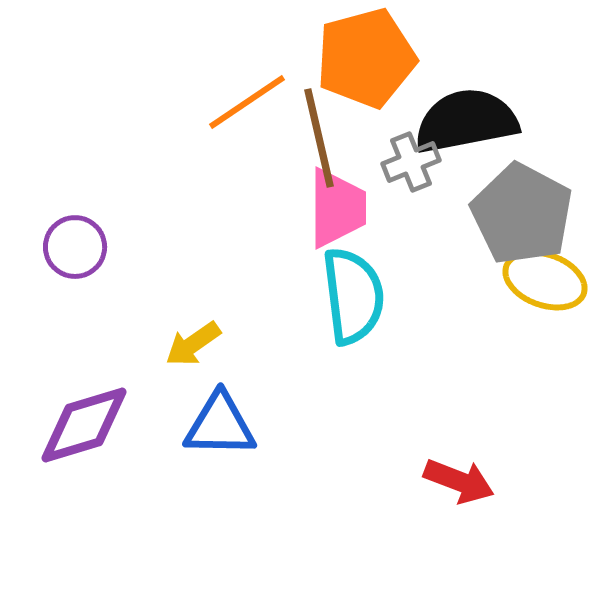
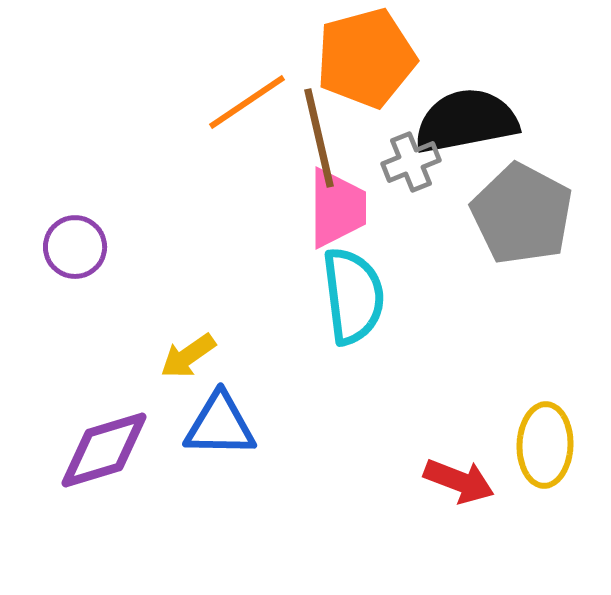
yellow ellipse: moved 165 px down; rotated 72 degrees clockwise
yellow arrow: moved 5 px left, 12 px down
purple diamond: moved 20 px right, 25 px down
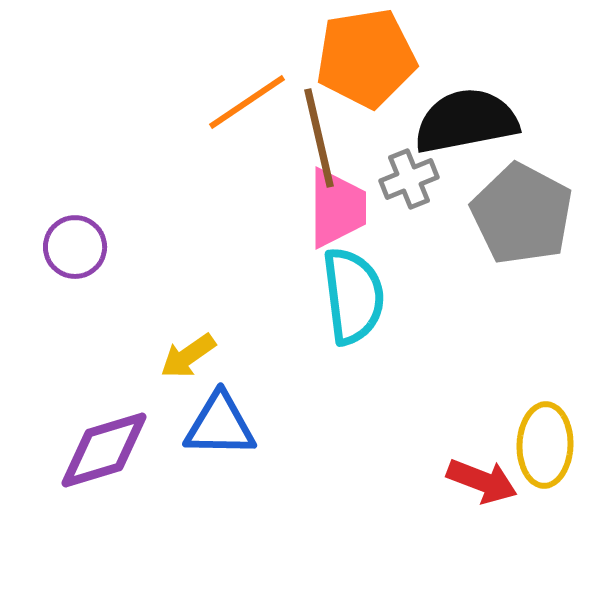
orange pentagon: rotated 6 degrees clockwise
gray cross: moved 2 px left, 17 px down
red arrow: moved 23 px right
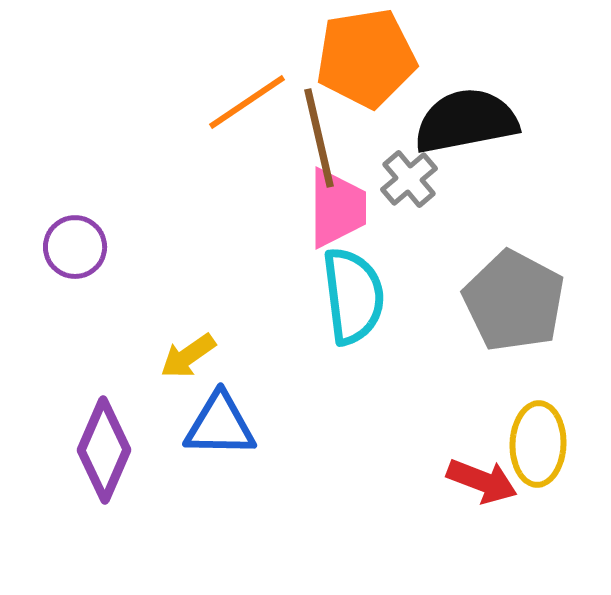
gray cross: rotated 18 degrees counterclockwise
gray pentagon: moved 8 px left, 87 px down
yellow ellipse: moved 7 px left, 1 px up
purple diamond: rotated 50 degrees counterclockwise
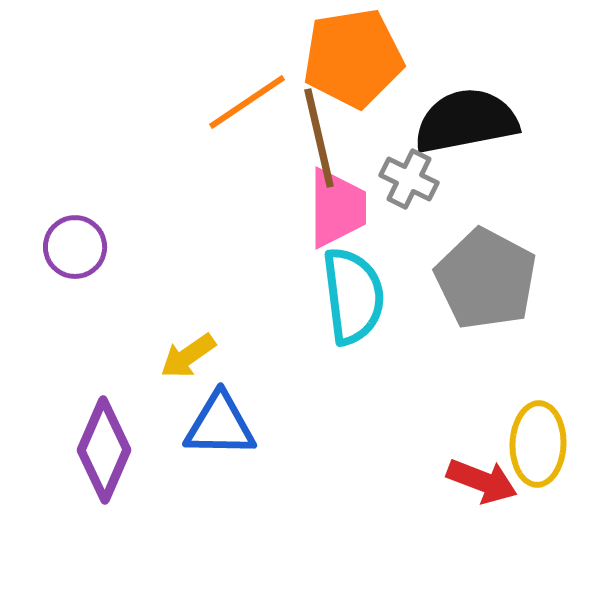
orange pentagon: moved 13 px left
gray cross: rotated 24 degrees counterclockwise
gray pentagon: moved 28 px left, 22 px up
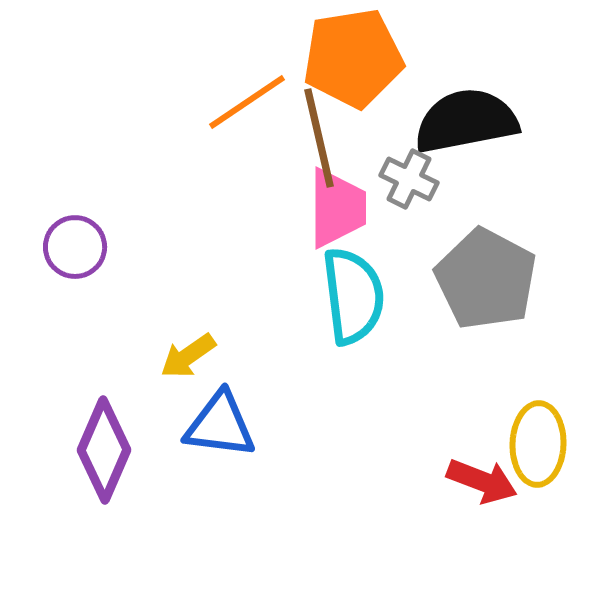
blue triangle: rotated 6 degrees clockwise
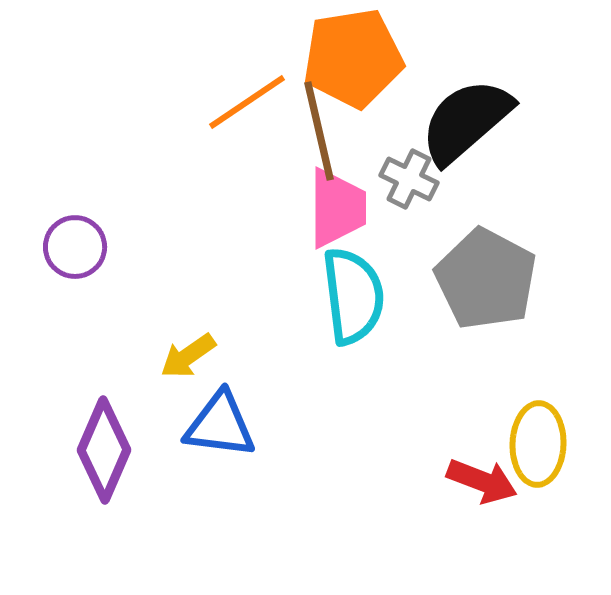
black semicircle: rotated 30 degrees counterclockwise
brown line: moved 7 px up
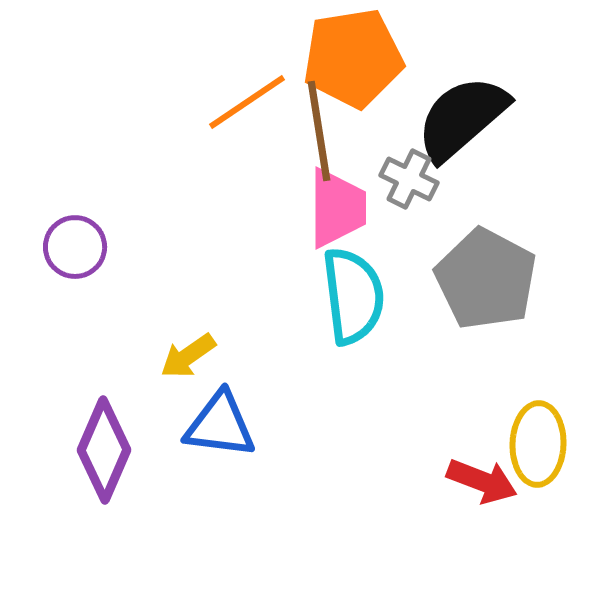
black semicircle: moved 4 px left, 3 px up
brown line: rotated 4 degrees clockwise
